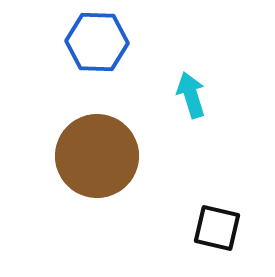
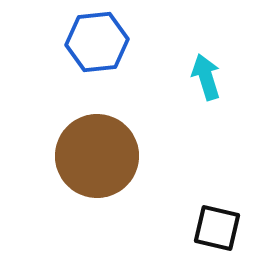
blue hexagon: rotated 8 degrees counterclockwise
cyan arrow: moved 15 px right, 18 px up
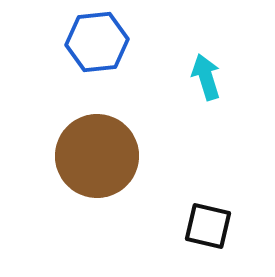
black square: moved 9 px left, 2 px up
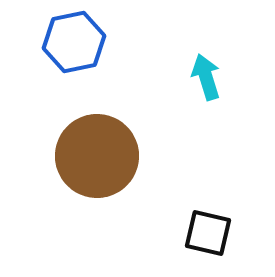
blue hexagon: moved 23 px left; rotated 6 degrees counterclockwise
black square: moved 7 px down
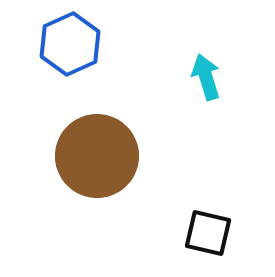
blue hexagon: moved 4 px left, 2 px down; rotated 12 degrees counterclockwise
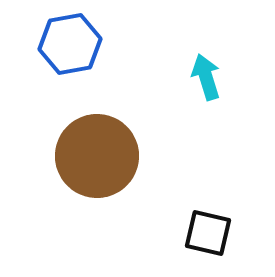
blue hexagon: rotated 14 degrees clockwise
